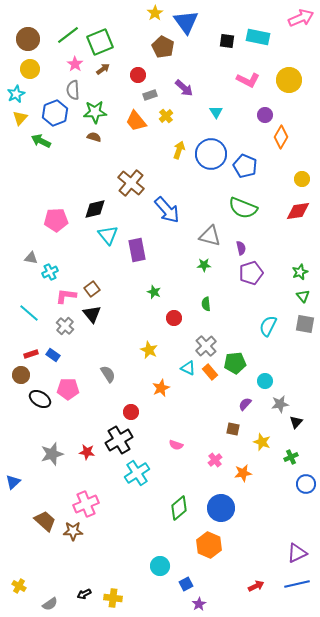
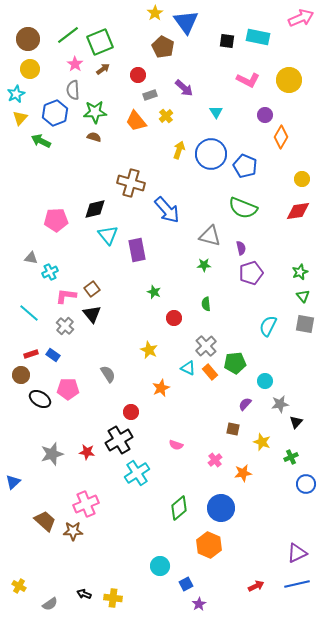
brown cross at (131, 183): rotated 24 degrees counterclockwise
black arrow at (84, 594): rotated 48 degrees clockwise
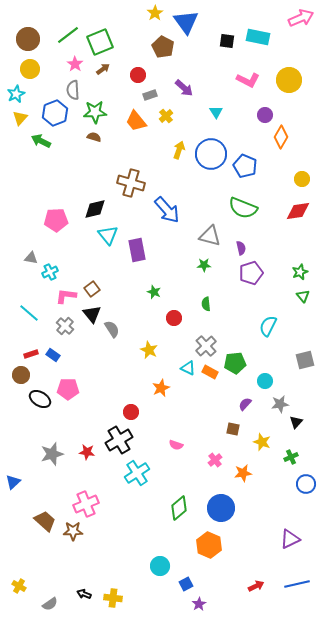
gray square at (305, 324): moved 36 px down; rotated 24 degrees counterclockwise
orange rectangle at (210, 372): rotated 21 degrees counterclockwise
gray semicircle at (108, 374): moved 4 px right, 45 px up
purple triangle at (297, 553): moved 7 px left, 14 px up
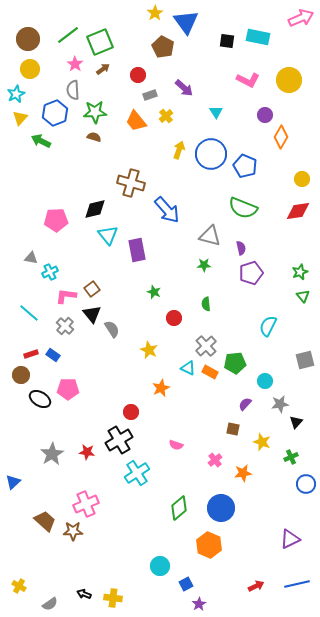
gray star at (52, 454): rotated 15 degrees counterclockwise
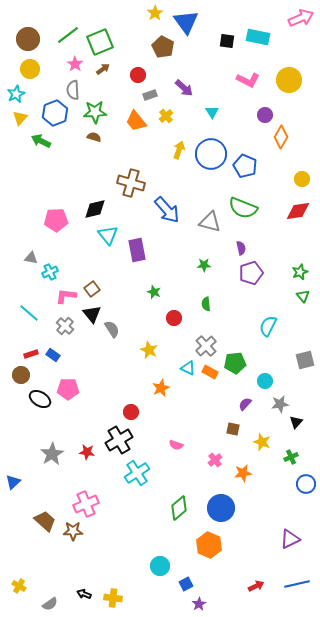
cyan triangle at (216, 112): moved 4 px left
gray triangle at (210, 236): moved 14 px up
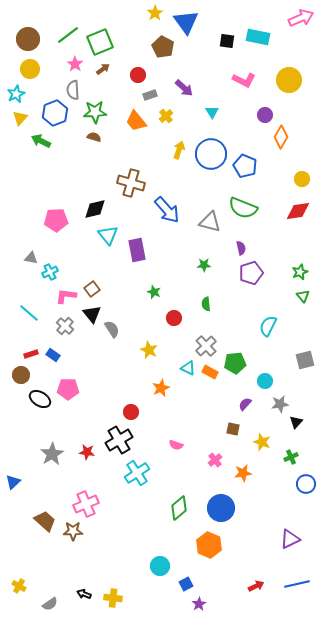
pink L-shape at (248, 80): moved 4 px left
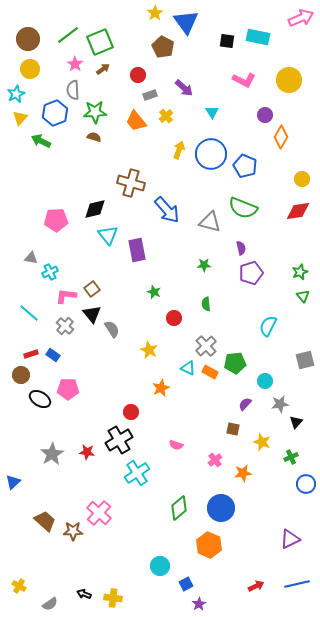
pink cross at (86, 504): moved 13 px right, 9 px down; rotated 25 degrees counterclockwise
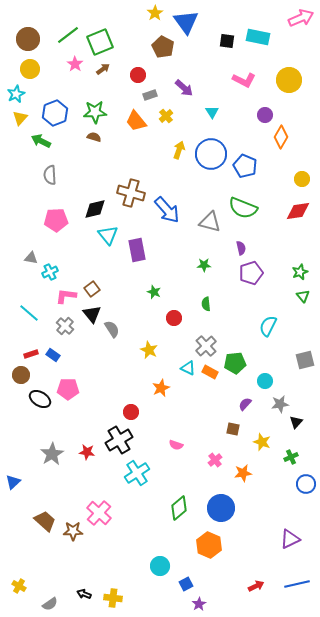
gray semicircle at (73, 90): moved 23 px left, 85 px down
brown cross at (131, 183): moved 10 px down
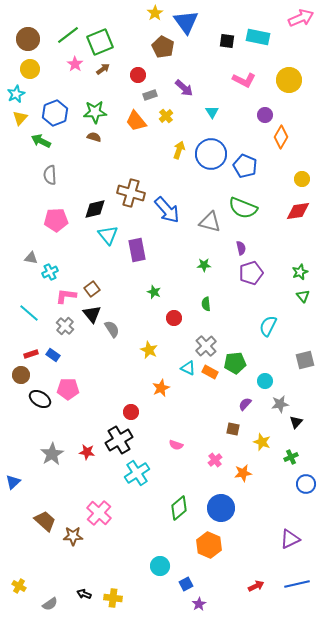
brown star at (73, 531): moved 5 px down
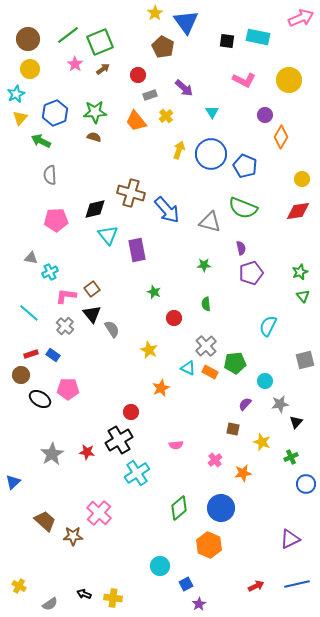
pink semicircle at (176, 445): rotated 24 degrees counterclockwise
